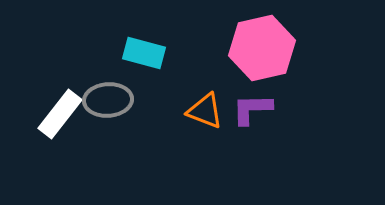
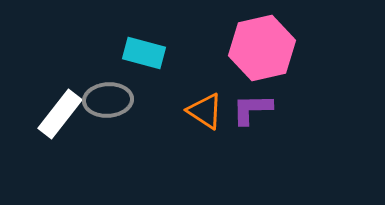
orange triangle: rotated 12 degrees clockwise
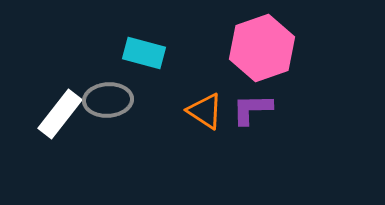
pink hexagon: rotated 6 degrees counterclockwise
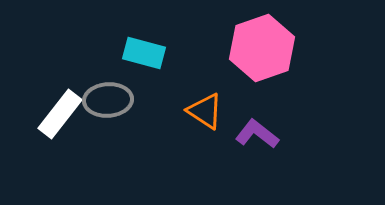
purple L-shape: moved 5 px right, 25 px down; rotated 39 degrees clockwise
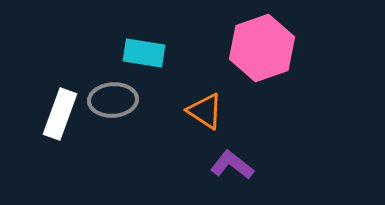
cyan rectangle: rotated 6 degrees counterclockwise
gray ellipse: moved 5 px right
white rectangle: rotated 18 degrees counterclockwise
purple L-shape: moved 25 px left, 31 px down
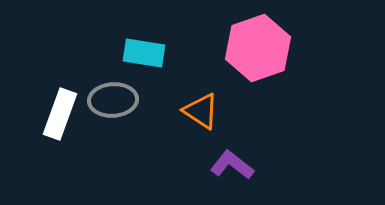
pink hexagon: moved 4 px left
orange triangle: moved 4 px left
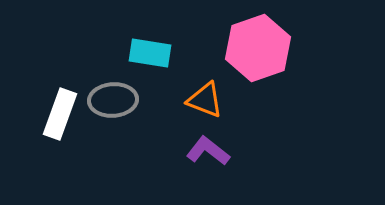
cyan rectangle: moved 6 px right
orange triangle: moved 4 px right, 11 px up; rotated 12 degrees counterclockwise
purple L-shape: moved 24 px left, 14 px up
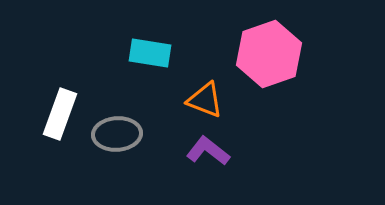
pink hexagon: moved 11 px right, 6 px down
gray ellipse: moved 4 px right, 34 px down
